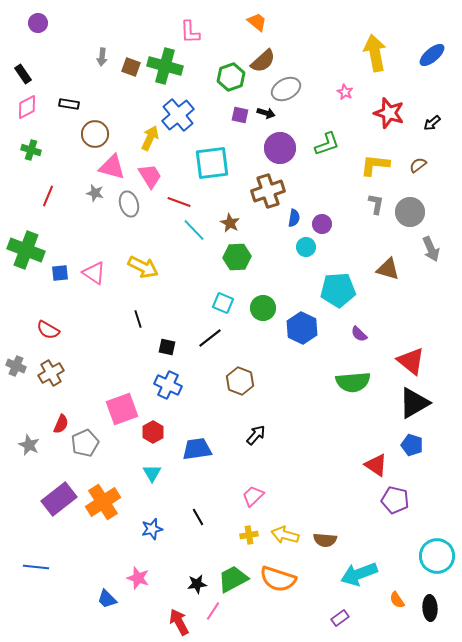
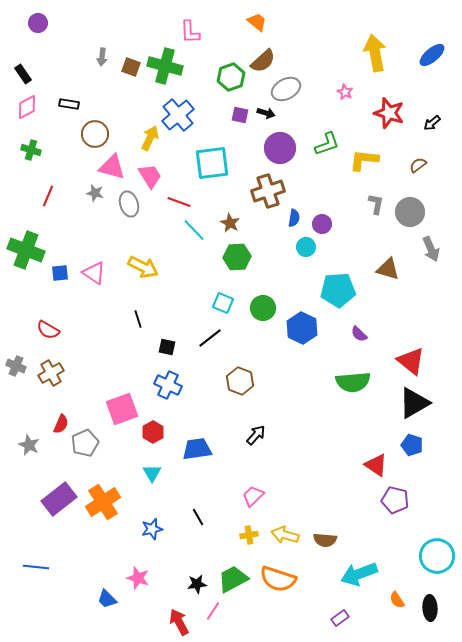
yellow L-shape at (375, 165): moved 11 px left, 5 px up
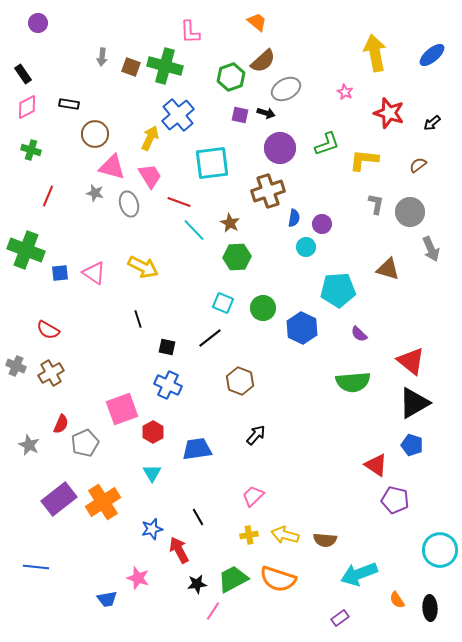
cyan circle at (437, 556): moved 3 px right, 6 px up
blue trapezoid at (107, 599): rotated 55 degrees counterclockwise
red arrow at (179, 622): moved 72 px up
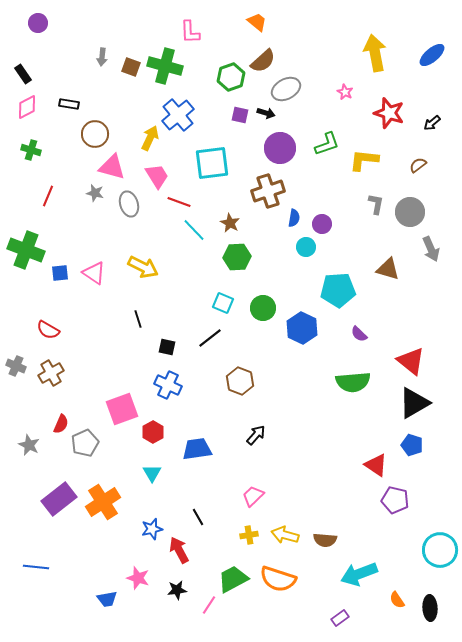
pink trapezoid at (150, 176): moved 7 px right
black star at (197, 584): moved 20 px left, 6 px down
pink line at (213, 611): moved 4 px left, 6 px up
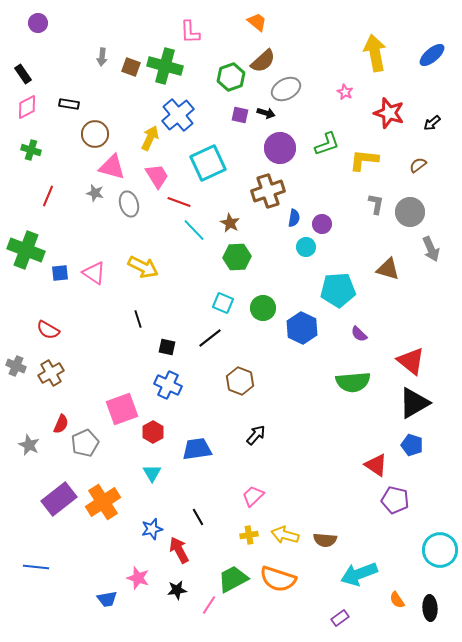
cyan square at (212, 163): moved 4 px left; rotated 18 degrees counterclockwise
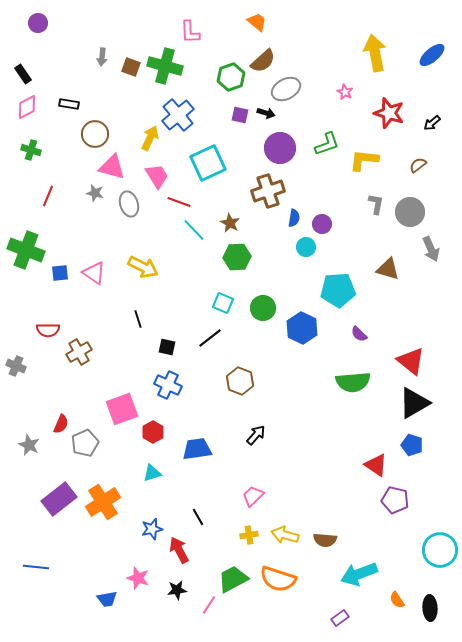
red semicircle at (48, 330): rotated 30 degrees counterclockwise
brown cross at (51, 373): moved 28 px right, 21 px up
cyan triangle at (152, 473): rotated 42 degrees clockwise
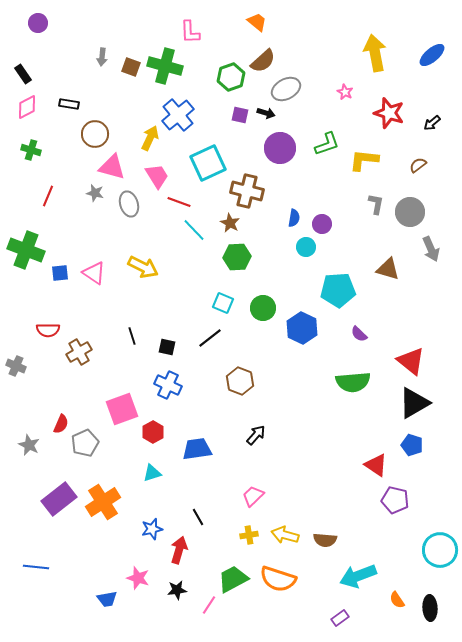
brown cross at (268, 191): moved 21 px left; rotated 32 degrees clockwise
black line at (138, 319): moved 6 px left, 17 px down
red arrow at (179, 550): rotated 44 degrees clockwise
cyan arrow at (359, 574): moved 1 px left, 2 px down
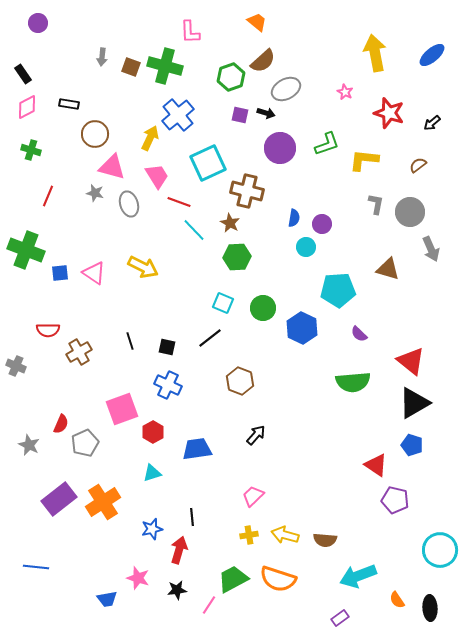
black line at (132, 336): moved 2 px left, 5 px down
black line at (198, 517): moved 6 px left; rotated 24 degrees clockwise
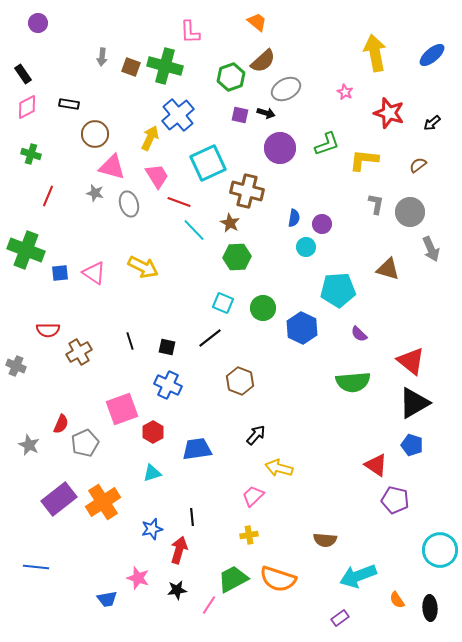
green cross at (31, 150): moved 4 px down
yellow arrow at (285, 535): moved 6 px left, 67 px up
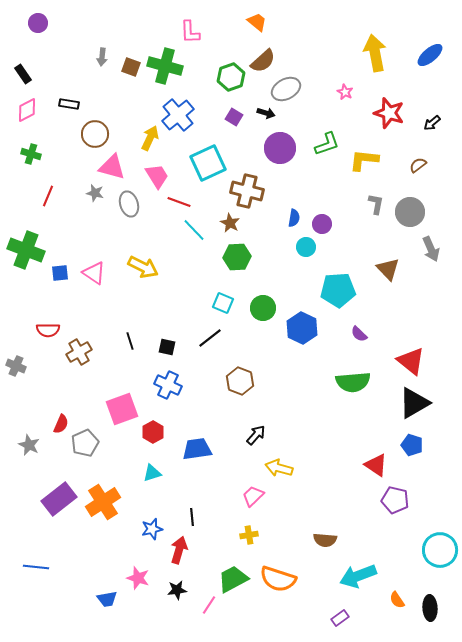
blue ellipse at (432, 55): moved 2 px left
pink diamond at (27, 107): moved 3 px down
purple square at (240, 115): moved 6 px left, 2 px down; rotated 18 degrees clockwise
brown triangle at (388, 269): rotated 30 degrees clockwise
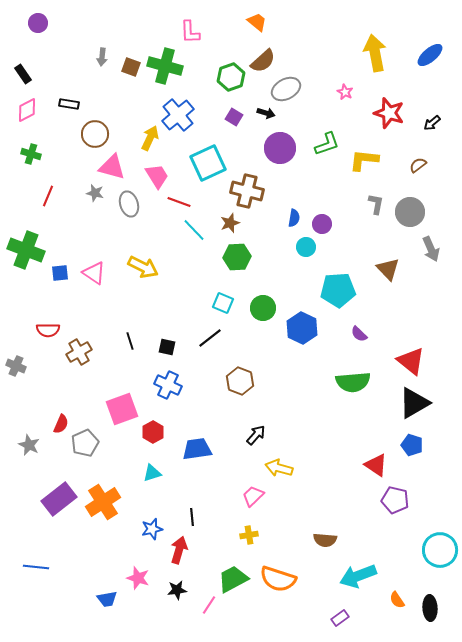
brown star at (230, 223): rotated 24 degrees clockwise
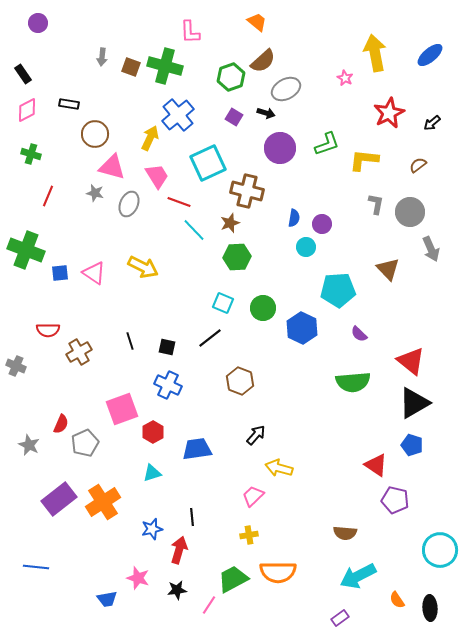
pink star at (345, 92): moved 14 px up
red star at (389, 113): rotated 28 degrees clockwise
gray ellipse at (129, 204): rotated 40 degrees clockwise
brown semicircle at (325, 540): moved 20 px right, 7 px up
cyan arrow at (358, 576): rotated 6 degrees counterclockwise
orange semicircle at (278, 579): moved 7 px up; rotated 18 degrees counterclockwise
